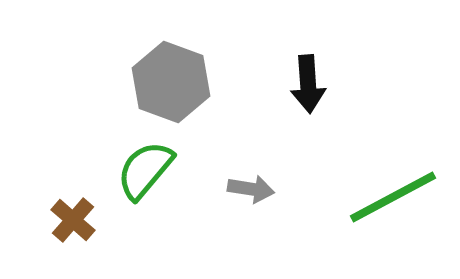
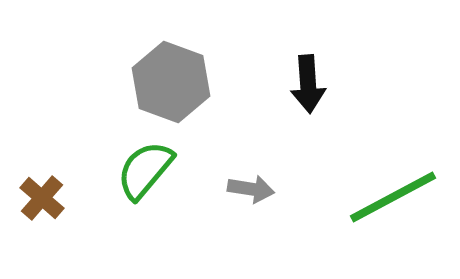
brown cross: moved 31 px left, 22 px up
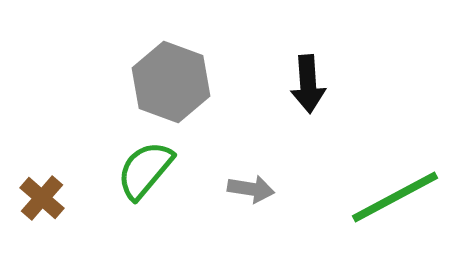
green line: moved 2 px right
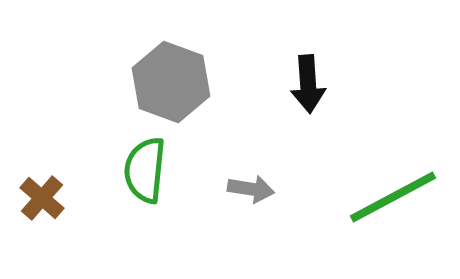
green semicircle: rotated 34 degrees counterclockwise
green line: moved 2 px left
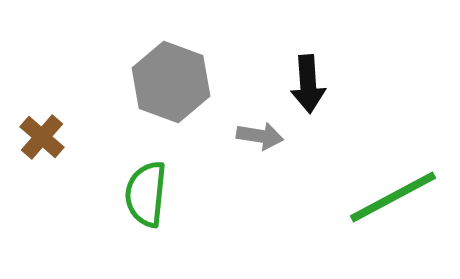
green semicircle: moved 1 px right, 24 px down
gray arrow: moved 9 px right, 53 px up
brown cross: moved 61 px up
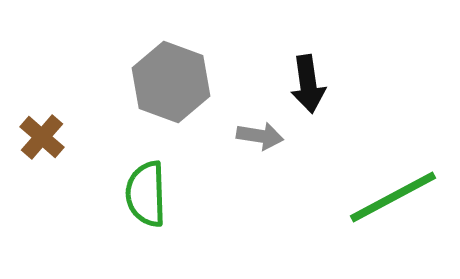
black arrow: rotated 4 degrees counterclockwise
green semicircle: rotated 8 degrees counterclockwise
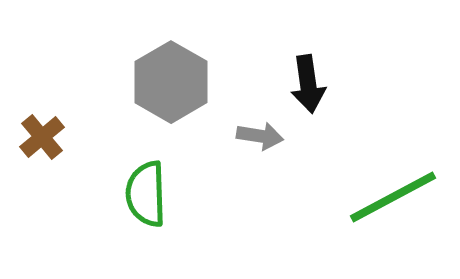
gray hexagon: rotated 10 degrees clockwise
brown cross: rotated 9 degrees clockwise
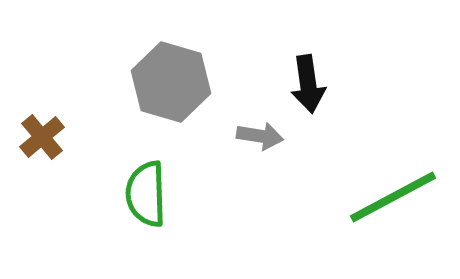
gray hexagon: rotated 14 degrees counterclockwise
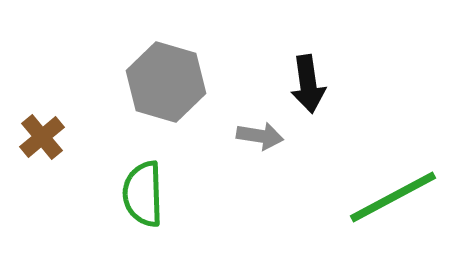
gray hexagon: moved 5 px left
green semicircle: moved 3 px left
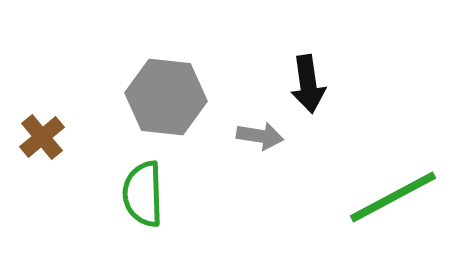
gray hexagon: moved 15 px down; rotated 10 degrees counterclockwise
